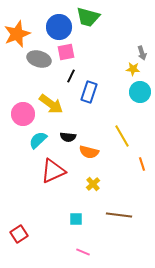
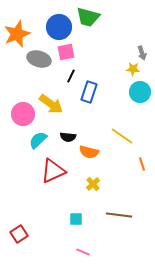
yellow line: rotated 25 degrees counterclockwise
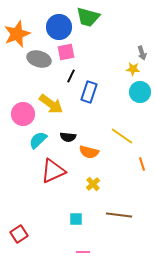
pink line: rotated 24 degrees counterclockwise
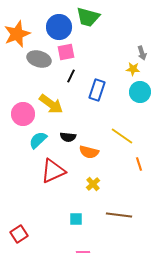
blue rectangle: moved 8 px right, 2 px up
orange line: moved 3 px left
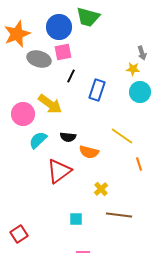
pink square: moved 3 px left
yellow arrow: moved 1 px left
red triangle: moved 6 px right; rotated 12 degrees counterclockwise
yellow cross: moved 8 px right, 5 px down
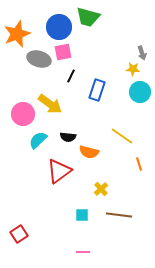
cyan square: moved 6 px right, 4 px up
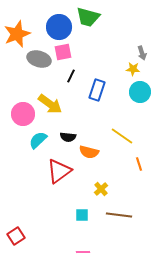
red square: moved 3 px left, 2 px down
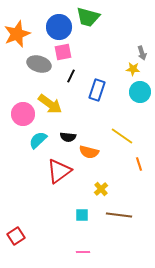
gray ellipse: moved 5 px down
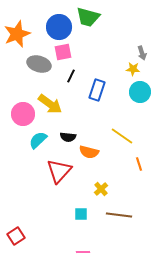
red triangle: rotated 12 degrees counterclockwise
cyan square: moved 1 px left, 1 px up
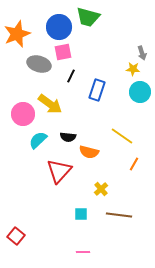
orange line: moved 5 px left; rotated 48 degrees clockwise
red square: rotated 18 degrees counterclockwise
